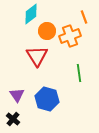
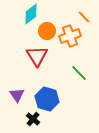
orange line: rotated 24 degrees counterclockwise
green line: rotated 36 degrees counterclockwise
black cross: moved 20 px right
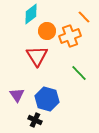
black cross: moved 2 px right, 1 px down; rotated 16 degrees counterclockwise
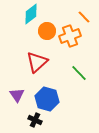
red triangle: moved 6 px down; rotated 20 degrees clockwise
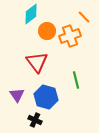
red triangle: rotated 25 degrees counterclockwise
green line: moved 3 px left, 7 px down; rotated 30 degrees clockwise
blue hexagon: moved 1 px left, 2 px up
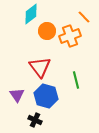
red triangle: moved 3 px right, 5 px down
blue hexagon: moved 1 px up
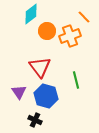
purple triangle: moved 2 px right, 3 px up
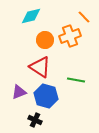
cyan diamond: moved 2 px down; rotated 25 degrees clockwise
orange circle: moved 2 px left, 9 px down
red triangle: rotated 20 degrees counterclockwise
green line: rotated 66 degrees counterclockwise
purple triangle: rotated 42 degrees clockwise
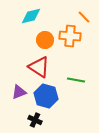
orange cross: rotated 25 degrees clockwise
red triangle: moved 1 px left
